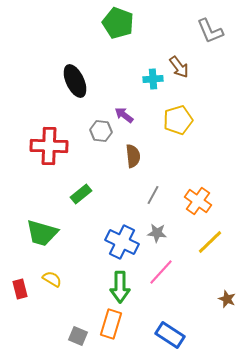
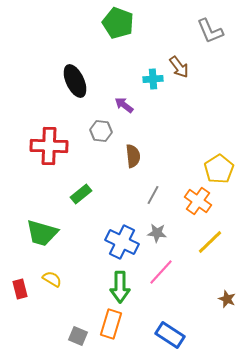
purple arrow: moved 10 px up
yellow pentagon: moved 41 px right, 49 px down; rotated 16 degrees counterclockwise
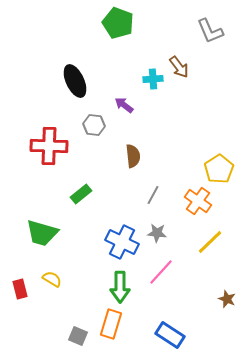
gray hexagon: moved 7 px left, 6 px up
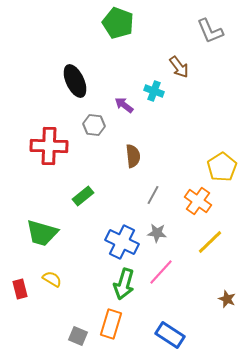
cyan cross: moved 1 px right, 12 px down; rotated 24 degrees clockwise
yellow pentagon: moved 3 px right, 2 px up
green rectangle: moved 2 px right, 2 px down
green arrow: moved 4 px right, 3 px up; rotated 16 degrees clockwise
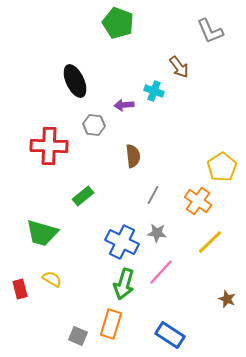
purple arrow: rotated 42 degrees counterclockwise
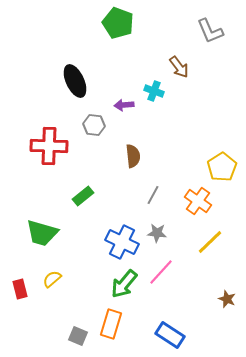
yellow semicircle: rotated 72 degrees counterclockwise
green arrow: rotated 24 degrees clockwise
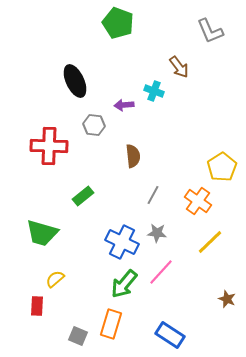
yellow semicircle: moved 3 px right
red rectangle: moved 17 px right, 17 px down; rotated 18 degrees clockwise
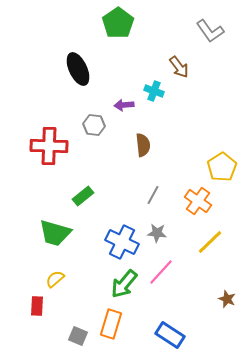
green pentagon: rotated 16 degrees clockwise
gray L-shape: rotated 12 degrees counterclockwise
black ellipse: moved 3 px right, 12 px up
brown semicircle: moved 10 px right, 11 px up
green trapezoid: moved 13 px right
